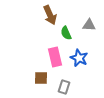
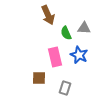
brown arrow: moved 2 px left
gray triangle: moved 5 px left, 3 px down
blue star: moved 3 px up
brown square: moved 2 px left
gray rectangle: moved 1 px right, 1 px down
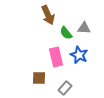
green semicircle: rotated 16 degrees counterclockwise
pink rectangle: moved 1 px right
gray rectangle: rotated 24 degrees clockwise
